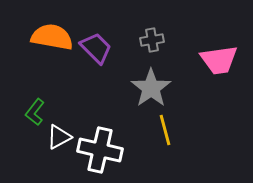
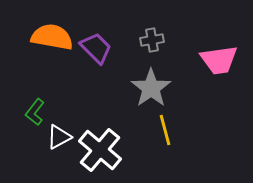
white cross: rotated 27 degrees clockwise
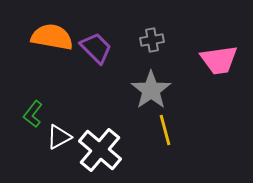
gray star: moved 2 px down
green L-shape: moved 2 px left, 2 px down
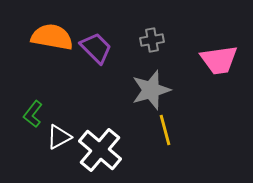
gray star: rotated 18 degrees clockwise
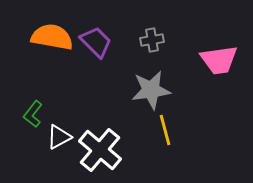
purple trapezoid: moved 6 px up
gray star: rotated 9 degrees clockwise
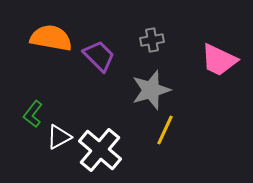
orange semicircle: moved 1 px left, 1 px down
purple trapezoid: moved 3 px right, 14 px down
pink trapezoid: rotated 33 degrees clockwise
gray star: rotated 9 degrees counterclockwise
yellow line: rotated 40 degrees clockwise
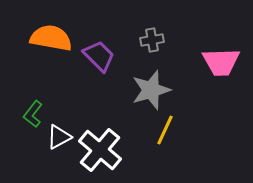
pink trapezoid: moved 2 px right, 2 px down; rotated 27 degrees counterclockwise
